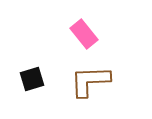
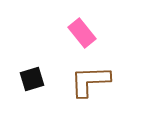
pink rectangle: moved 2 px left, 1 px up
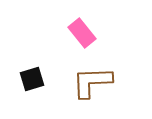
brown L-shape: moved 2 px right, 1 px down
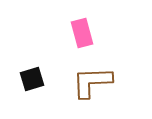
pink rectangle: rotated 24 degrees clockwise
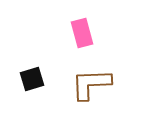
brown L-shape: moved 1 px left, 2 px down
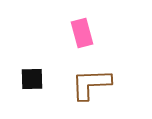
black square: rotated 15 degrees clockwise
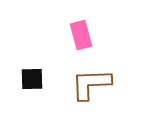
pink rectangle: moved 1 px left, 2 px down
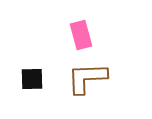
brown L-shape: moved 4 px left, 6 px up
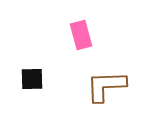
brown L-shape: moved 19 px right, 8 px down
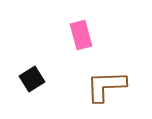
black square: rotated 30 degrees counterclockwise
